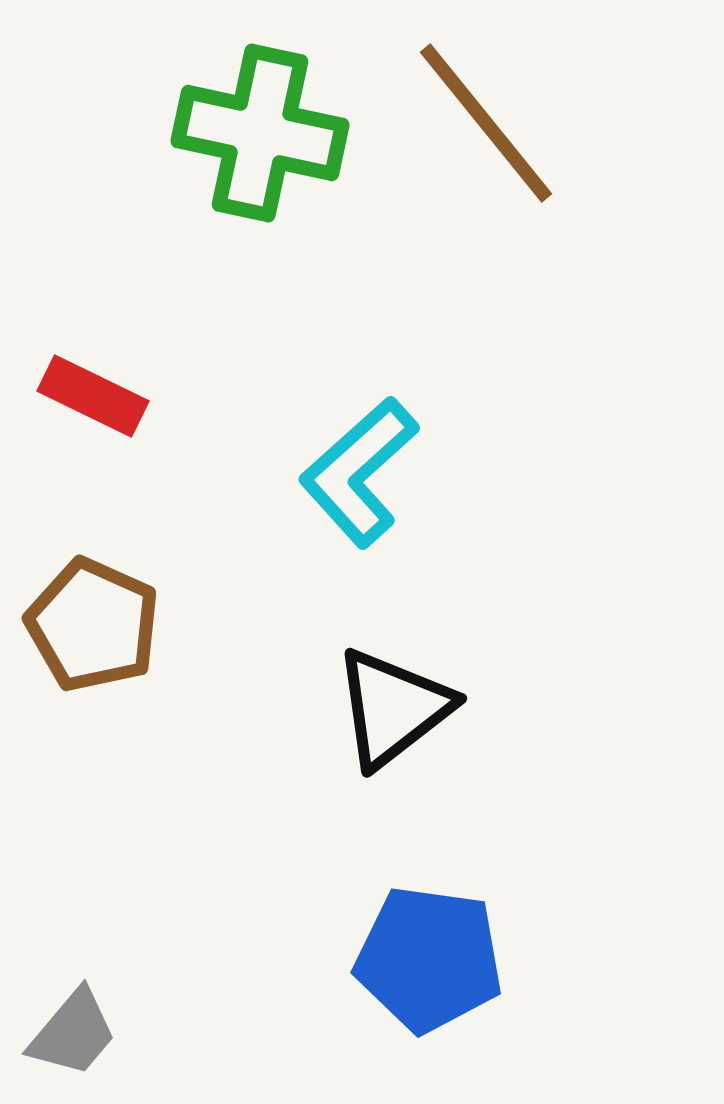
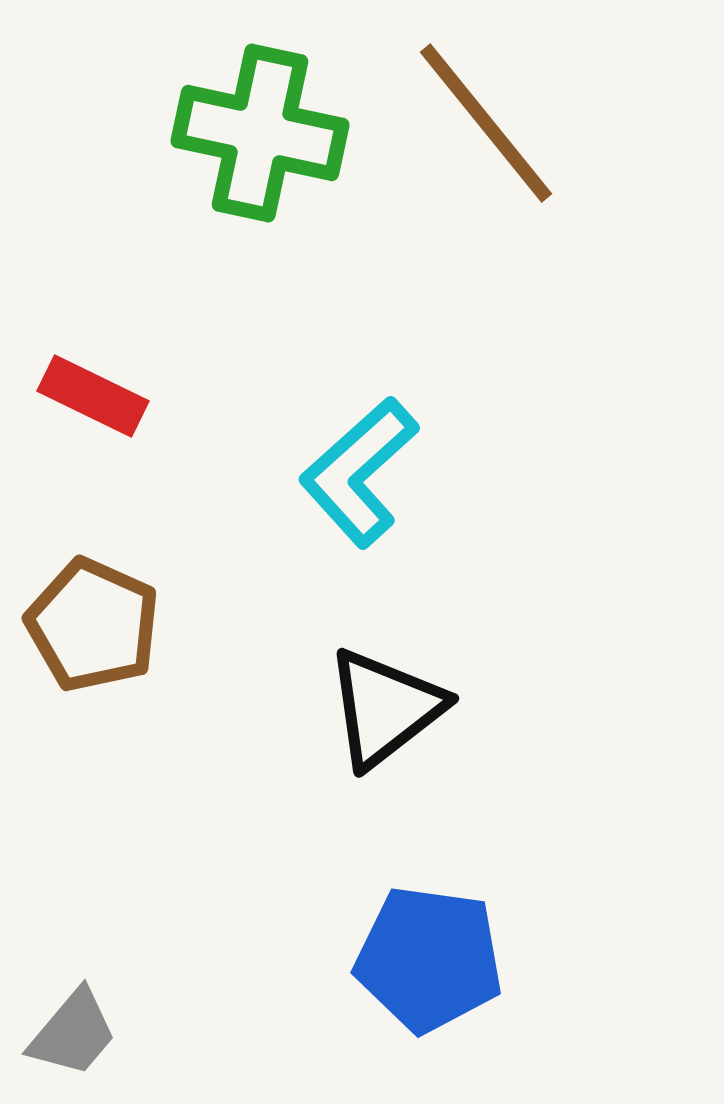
black triangle: moved 8 px left
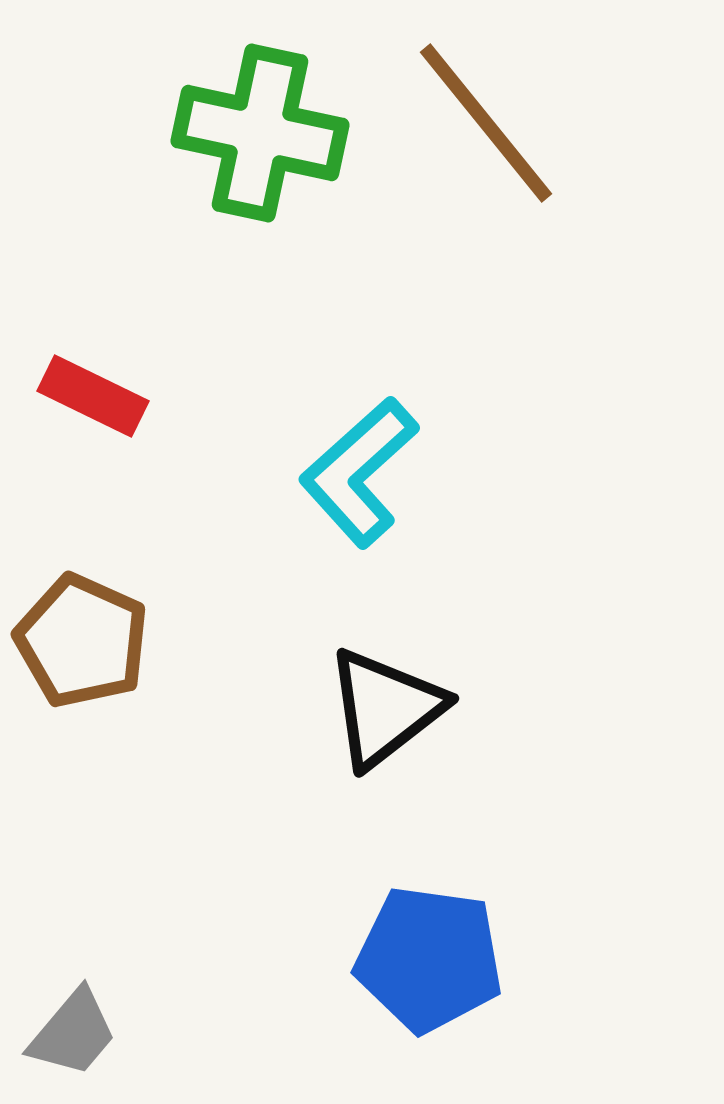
brown pentagon: moved 11 px left, 16 px down
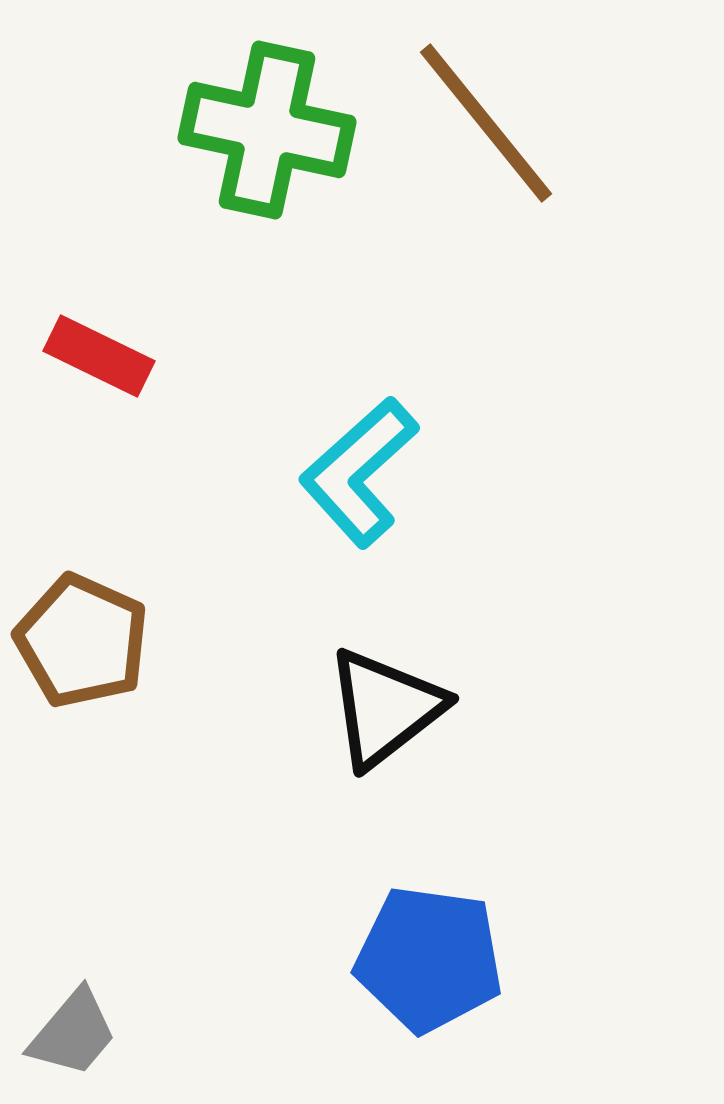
green cross: moved 7 px right, 3 px up
red rectangle: moved 6 px right, 40 px up
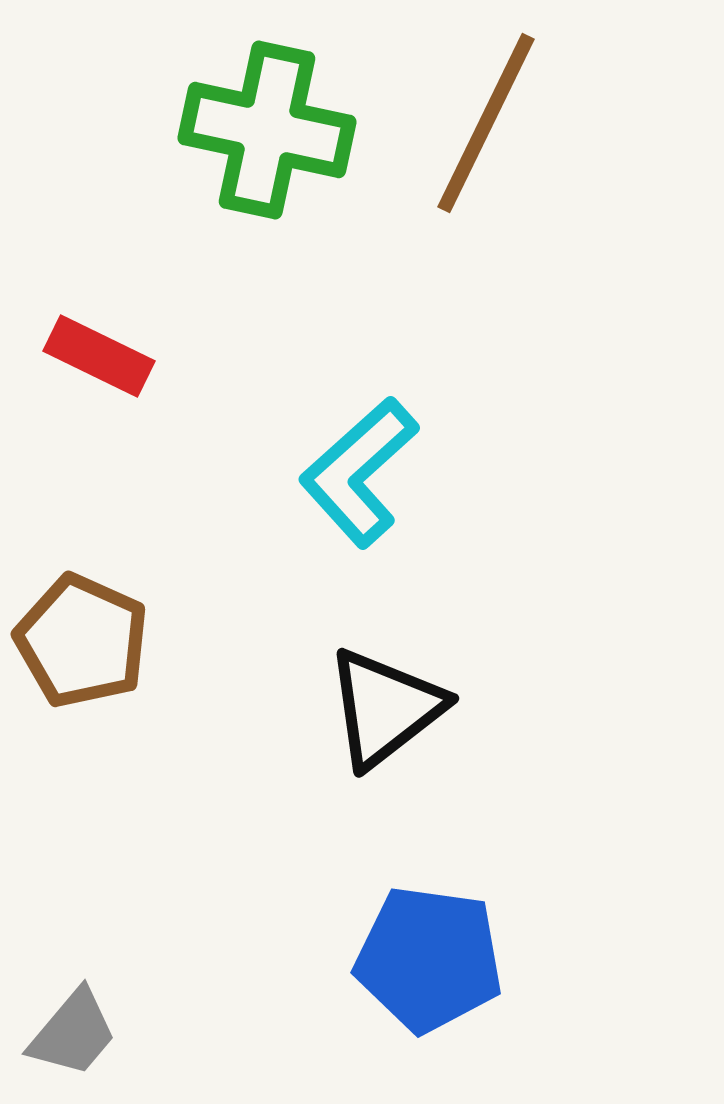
brown line: rotated 65 degrees clockwise
